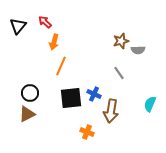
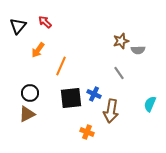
orange arrow: moved 16 px left, 8 px down; rotated 21 degrees clockwise
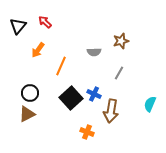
gray semicircle: moved 44 px left, 2 px down
gray line: rotated 64 degrees clockwise
black square: rotated 35 degrees counterclockwise
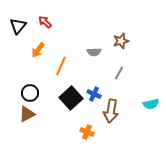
cyan semicircle: moved 1 px right; rotated 126 degrees counterclockwise
